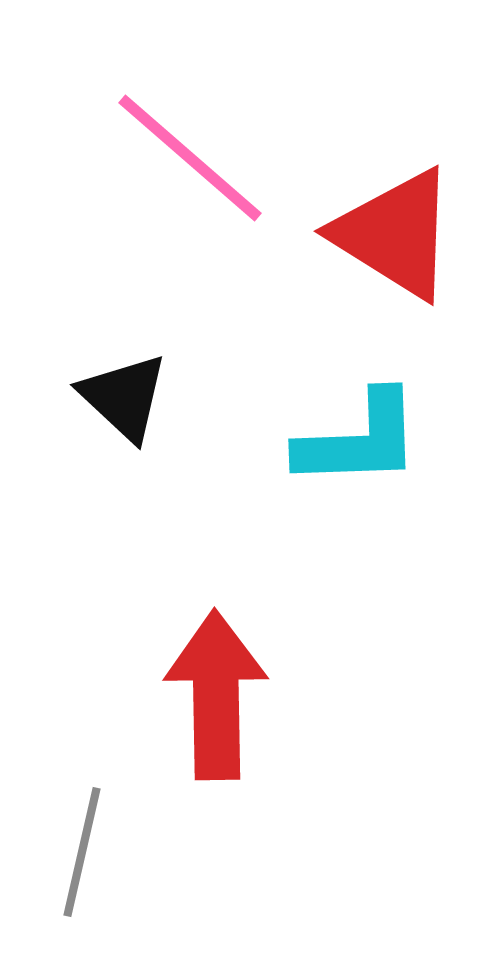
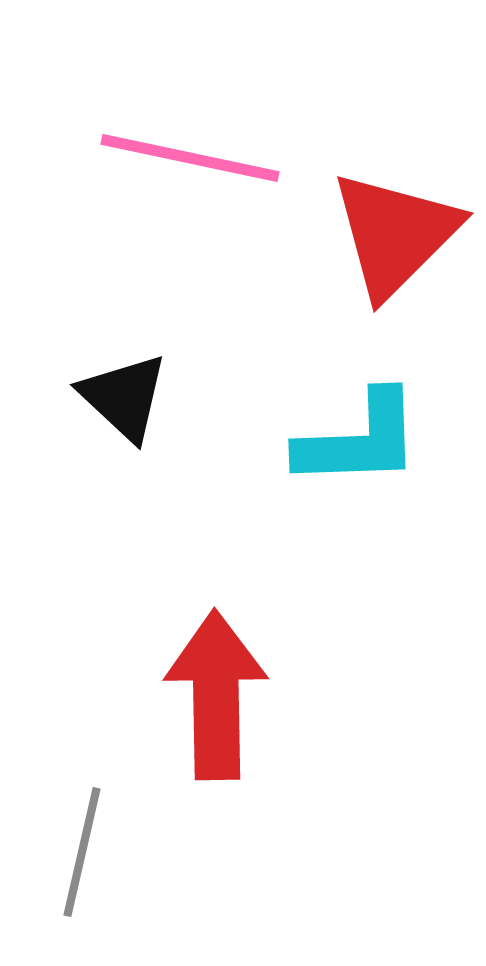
pink line: rotated 29 degrees counterclockwise
red triangle: rotated 43 degrees clockwise
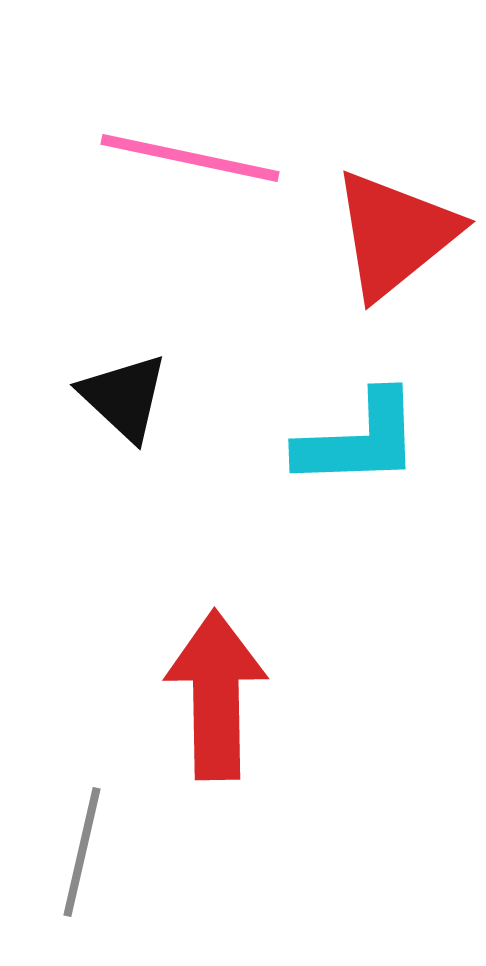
red triangle: rotated 6 degrees clockwise
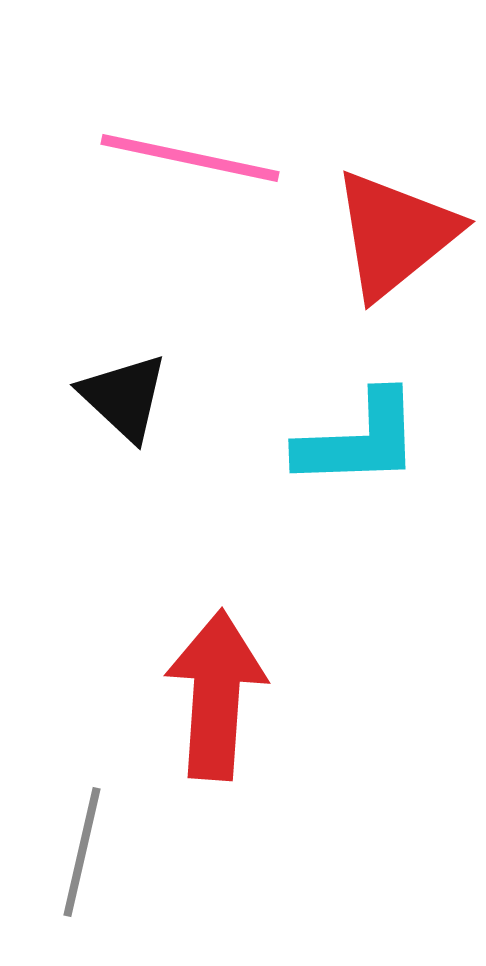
red arrow: rotated 5 degrees clockwise
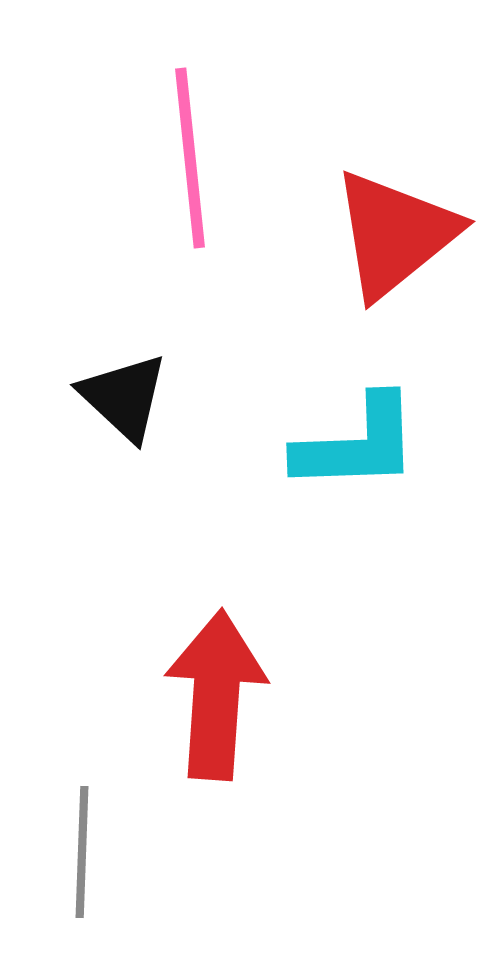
pink line: rotated 72 degrees clockwise
cyan L-shape: moved 2 px left, 4 px down
gray line: rotated 11 degrees counterclockwise
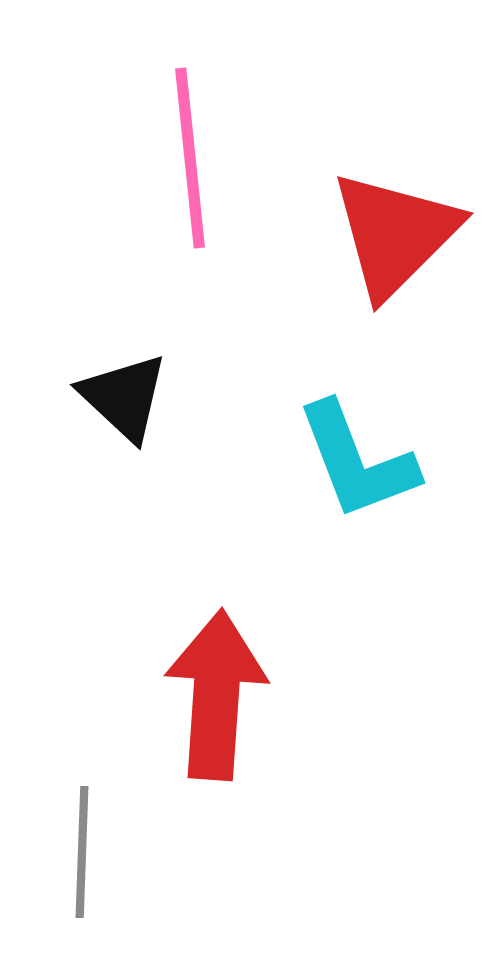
red triangle: rotated 6 degrees counterclockwise
cyan L-shape: moved 17 px down; rotated 71 degrees clockwise
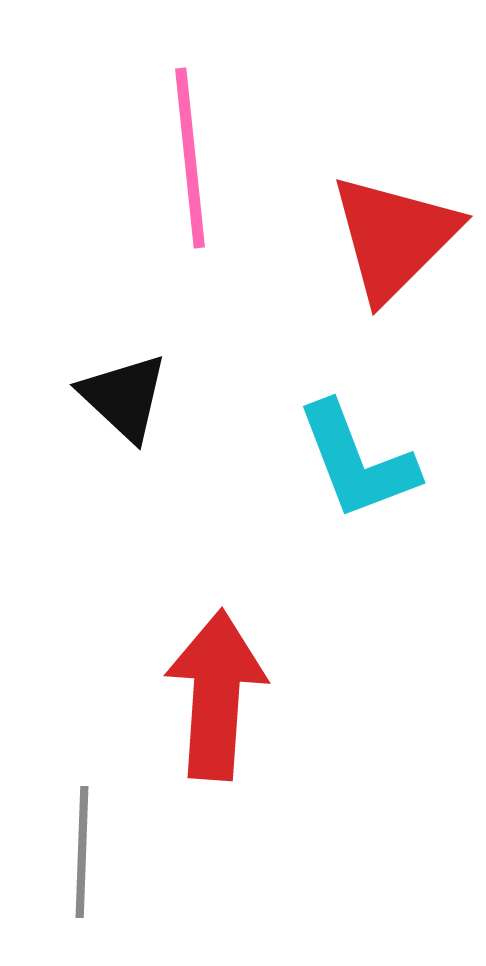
red triangle: moved 1 px left, 3 px down
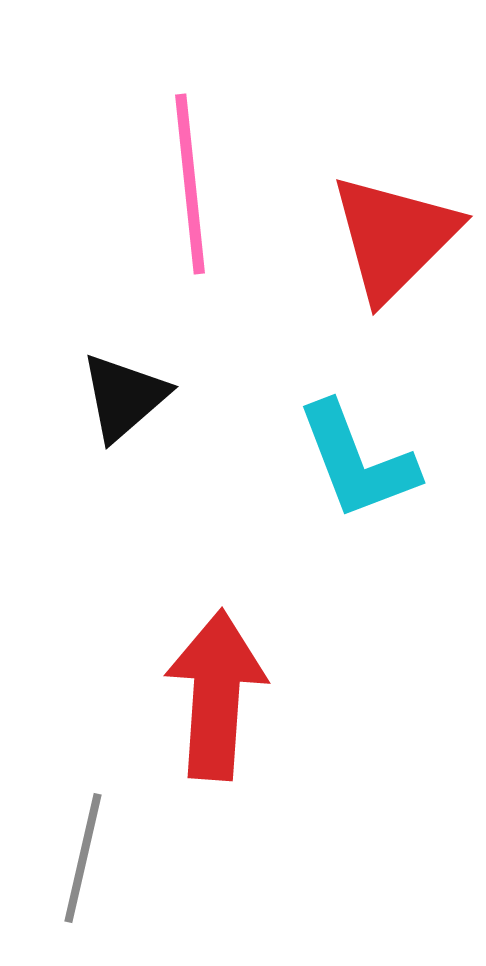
pink line: moved 26 px down
black triangle: rotated 36 degrees clockwise
gray line: moved 1 px right, 6 px down; rotated 11 degrees clockwise
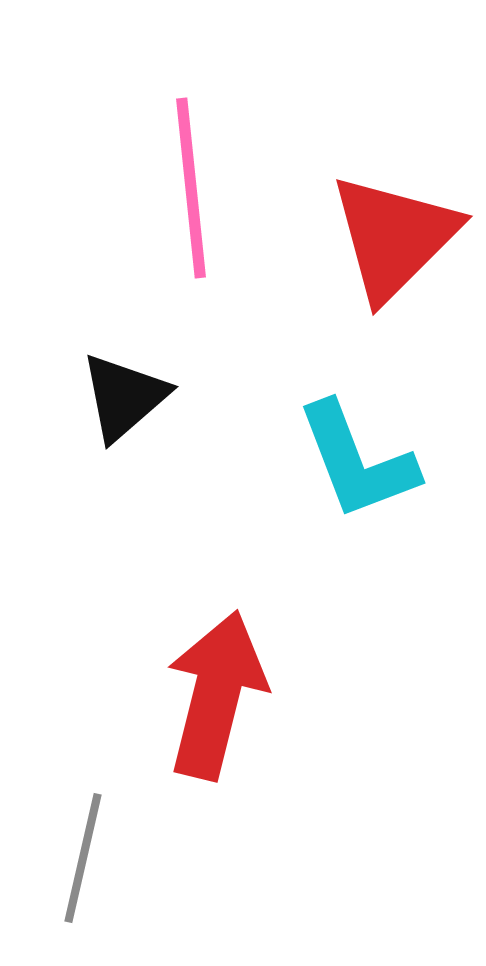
pink line: moved 1 px right, 4 px down
red arrow: rotated 10 degrees clockwise
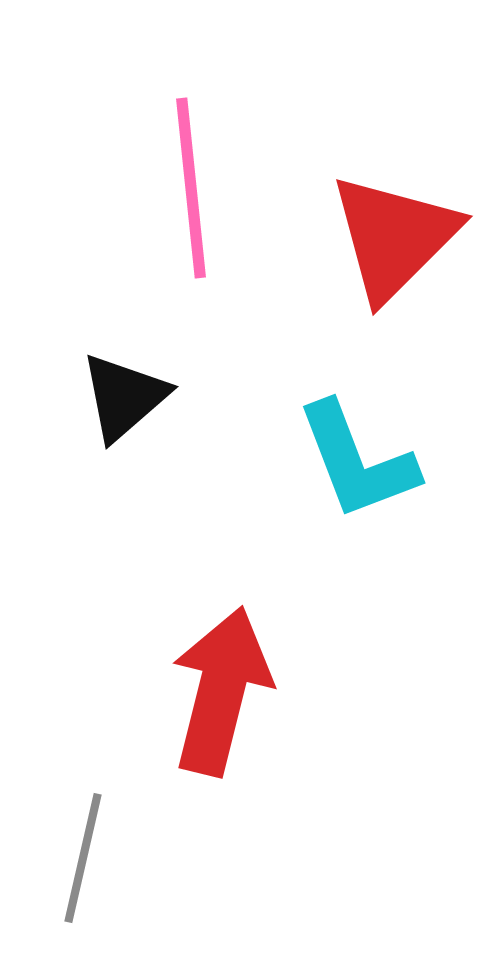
red arrow: moved 5 px right, 4 px up
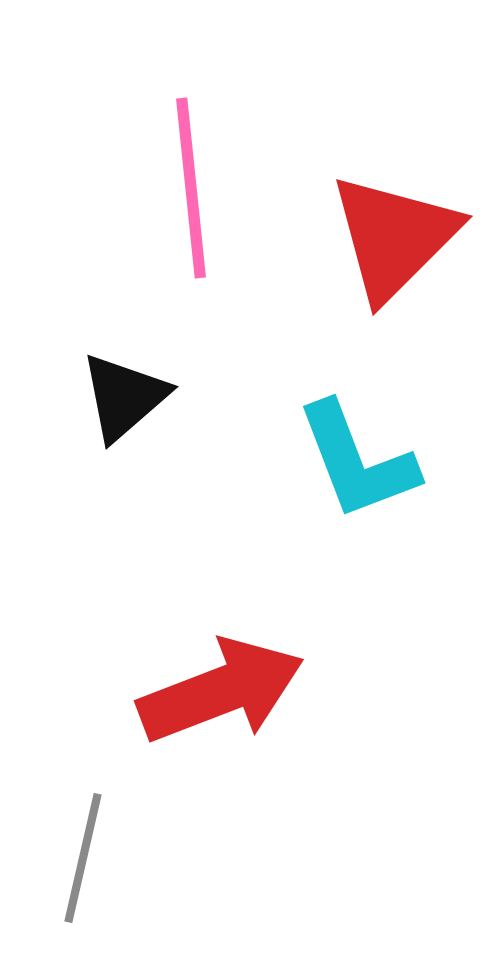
red arrow: rotated 55 degrees clockwise
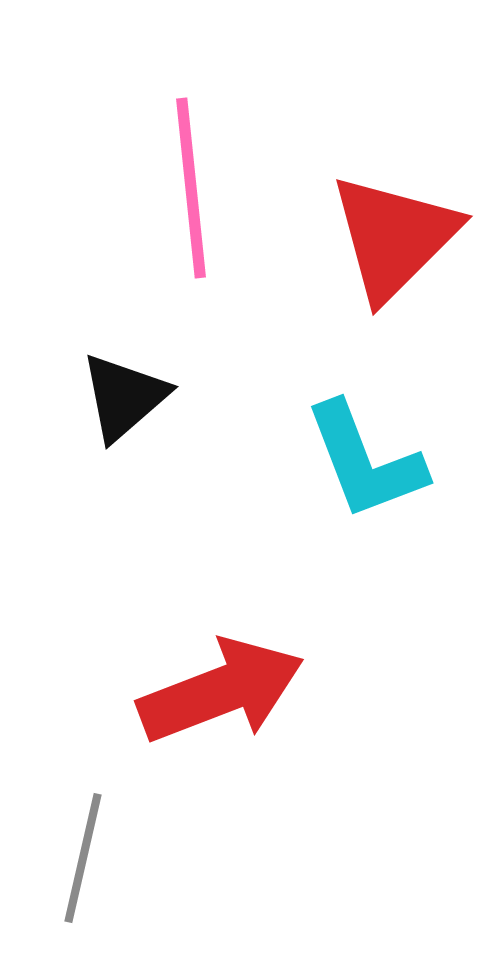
cyan L-shape: moved 8 px right
